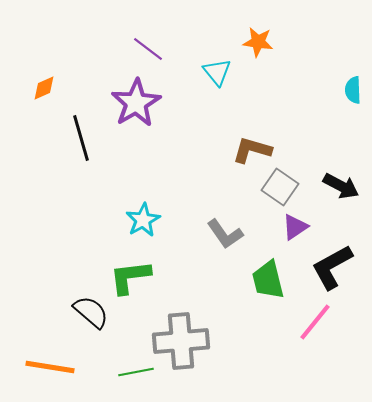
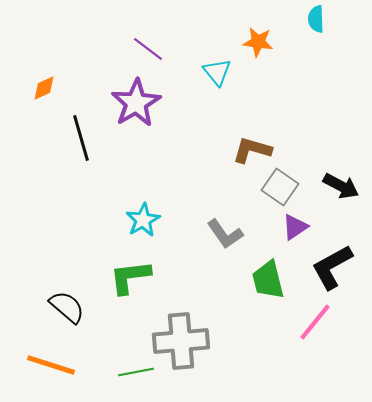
cyan semicircle: moved 37 px left, 71 px up
black semicircle: moved 24 px left, 5 px up
orange line: moved 1 px right, 2 px up; rotated 9 degrees clockwise
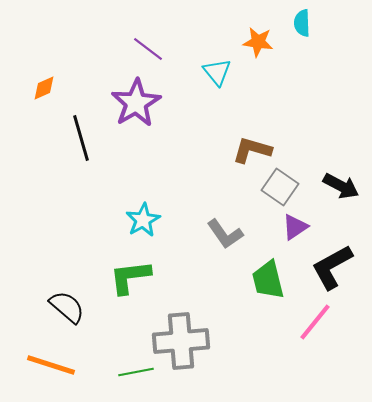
cyan semicircle: moved 14 px left, 4 px down
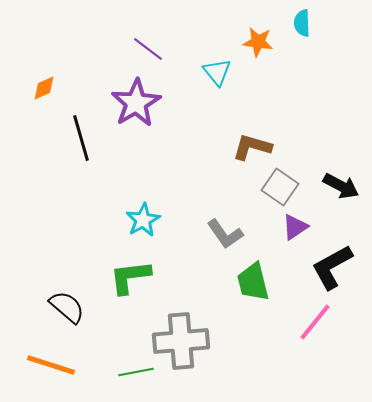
brown L-shape: moved 3 px up
green trapezoid: moved 15 px left, 2 px down
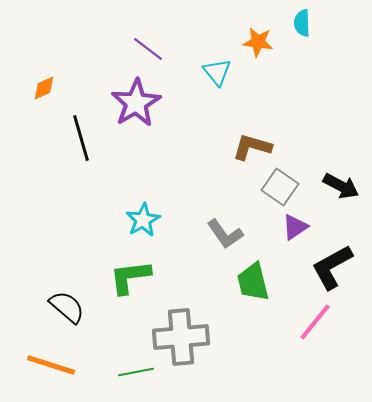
gray cross: moved 4 px up
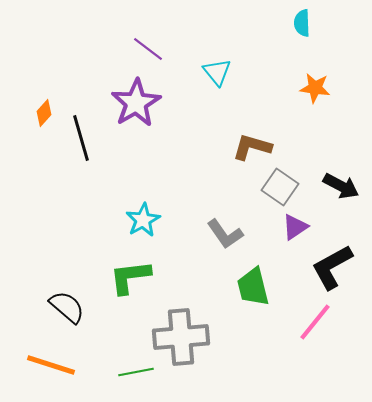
orange star: moved 57 px right, 46 px down
orange diamond: moved 25 px down; rotated 24 degrees counterclockwise
green trapezoid: moved 5 px down
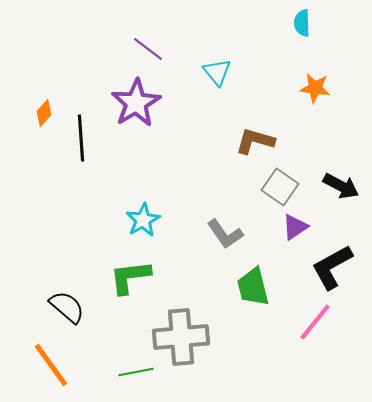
black line: rotated 12 degrees clockwise
brown L-shape: moved 3 px right, 6 px up
orange line: rotated 36 degrees clockwise
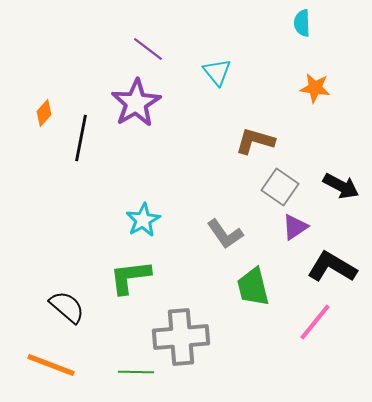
black line: rotated 15 degrees clockwise
black L-shape: rotated 60 degrees clockwise
orange line: rotated 33 degrees counterclockwise
green line: rotated 12 degrees clockwise
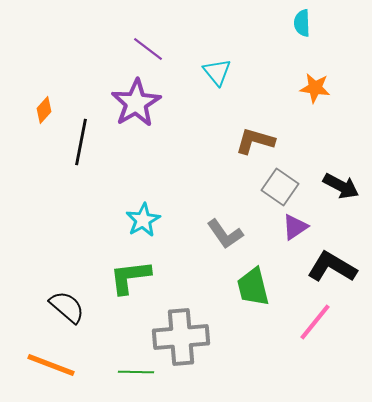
orange diamond: moved 3 px up
black line: moved 4 px down
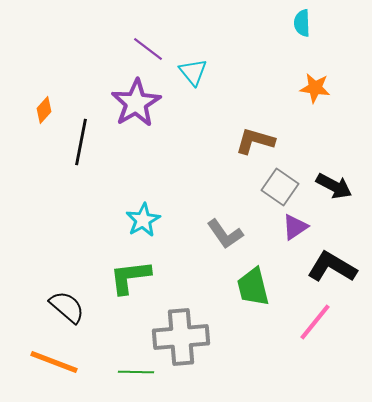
cyan triangle: moved 24 px left
black arrow: moved 7 px left
orange line: moved 3 px right, 3 px up
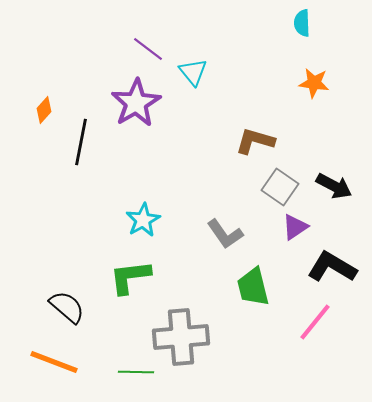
orange star: moved 1 px left, 5 px up
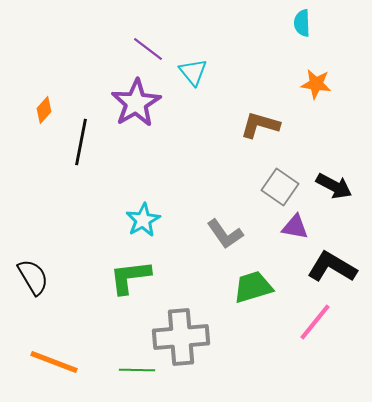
orange star: moved 2 px right, 1 px down
brown L-shape: moved 5 px right, 16 px up
purple triangle: rotated 44 degrees clockwise
green trapezoid: rotated 87 degrees clockwise
black semicircle: moved 34 px left, 30 px up; rotated 18 degrees clockwise
green line: moved 1 px right, 2 px up
